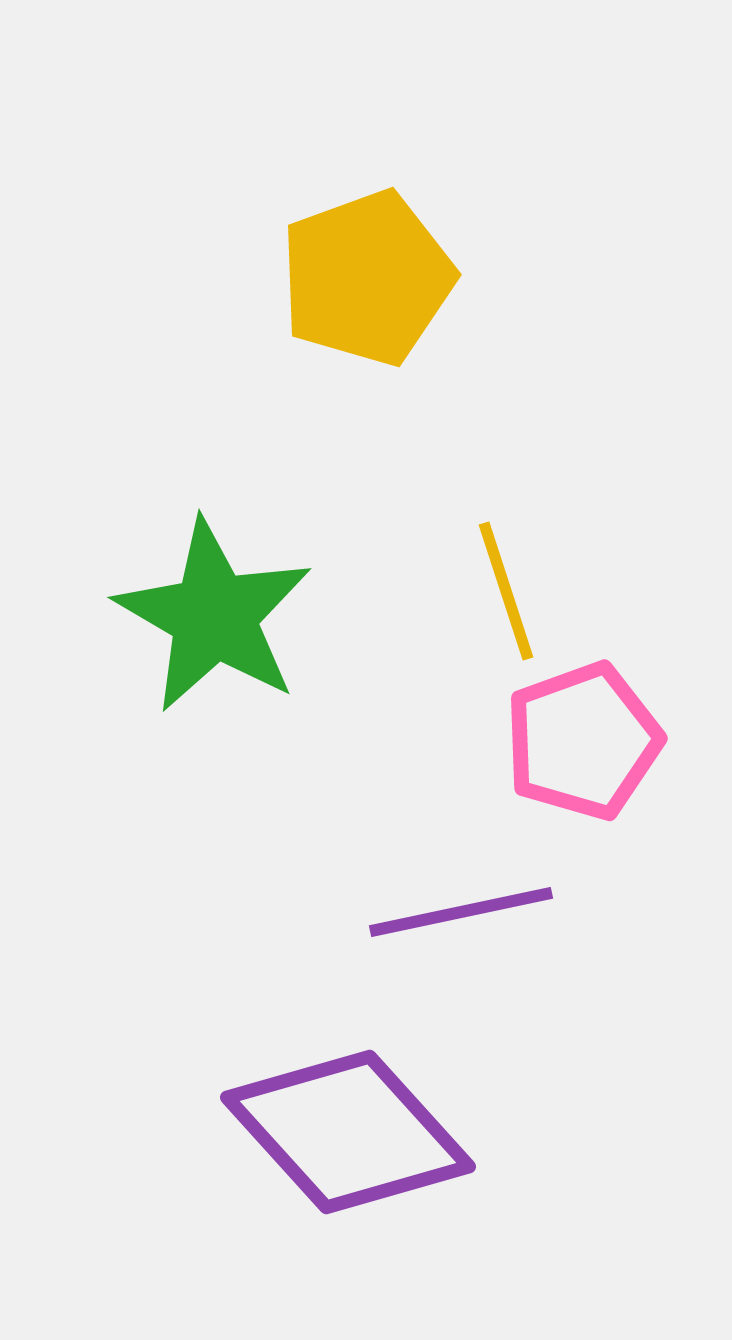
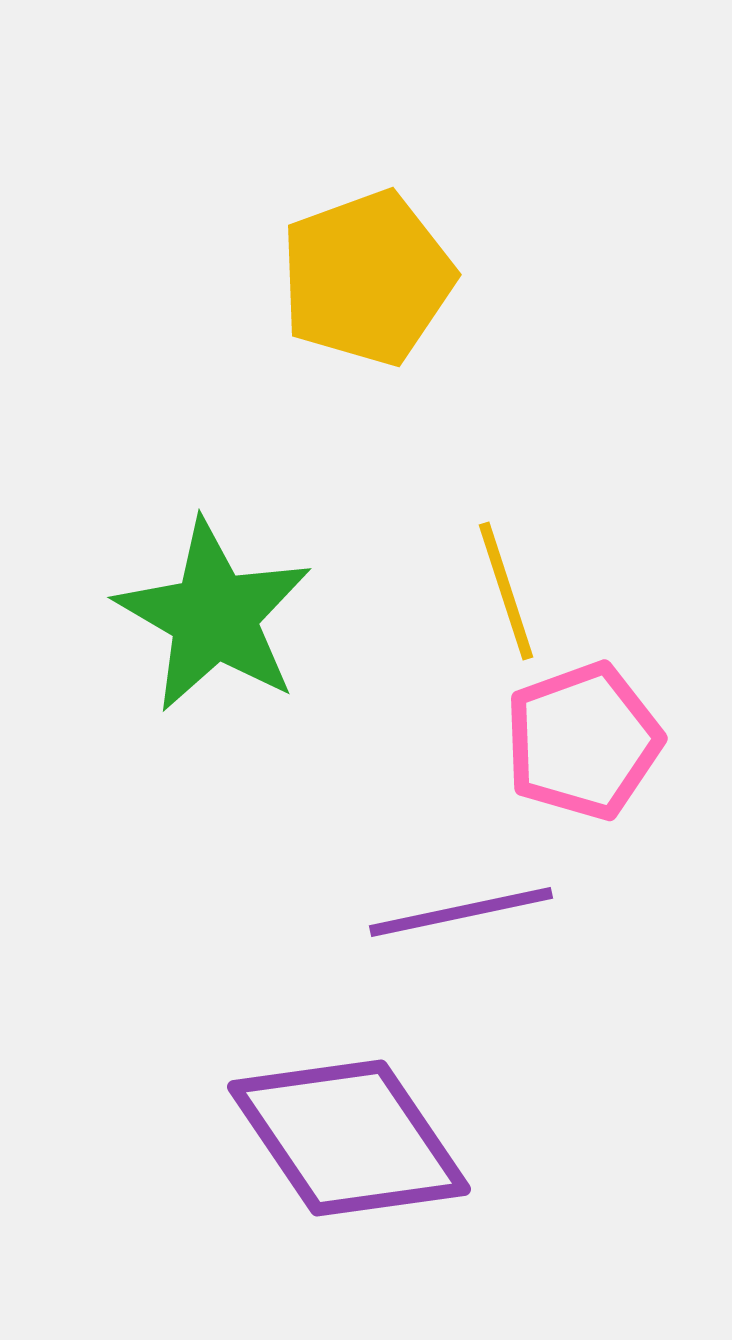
purple diamond: moved 1 px right, 6 px down; rotated 8 degrees clockwise
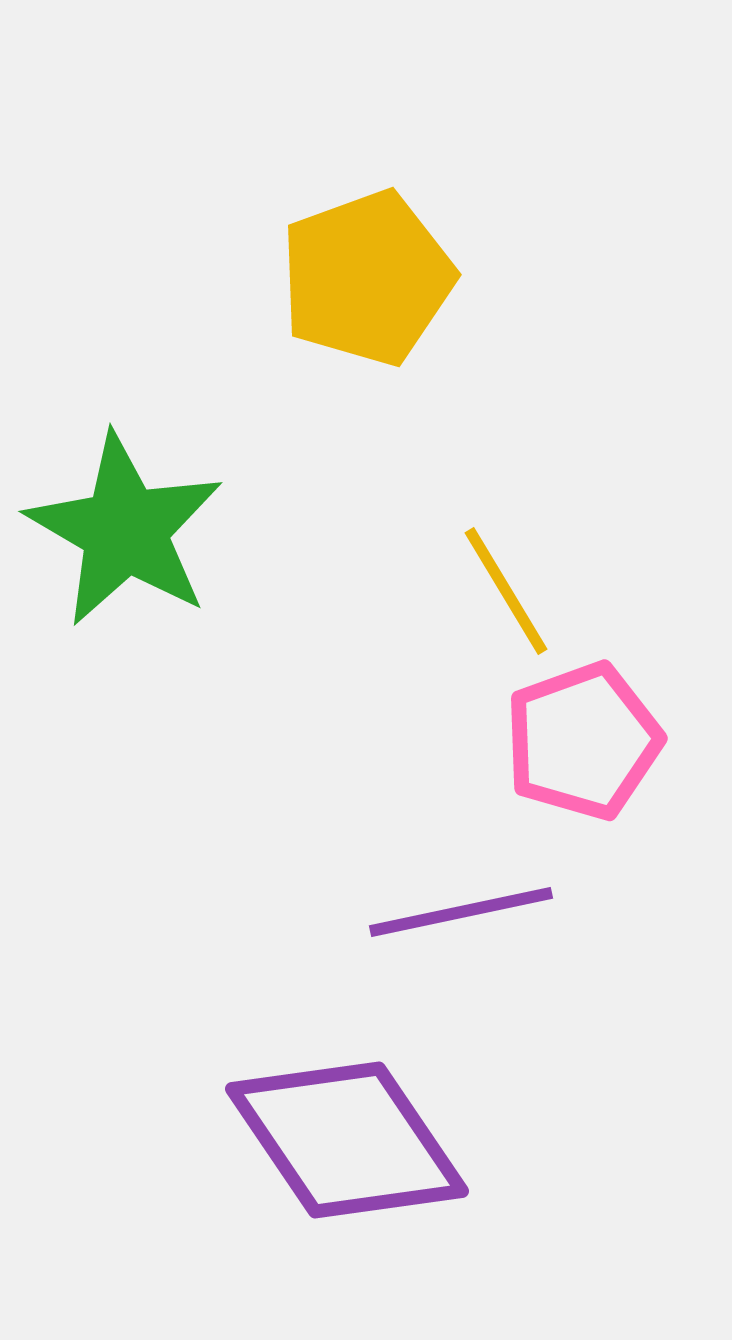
yellow line: rotated 13 degrees counterclockwise
green star: moved 89 px left, 86 px up
purple diamond: moved 2 px left, 2 px down
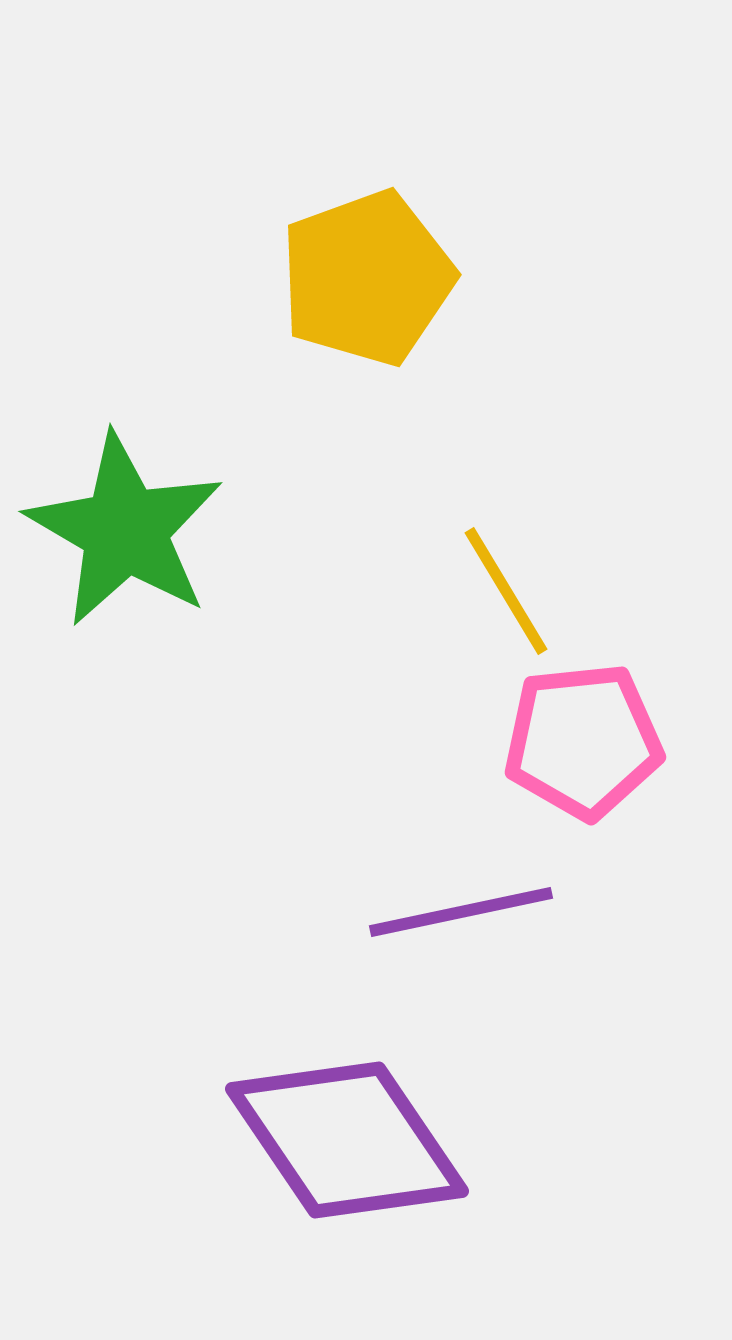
pink pentagon: rotated 14 degrees clockwise
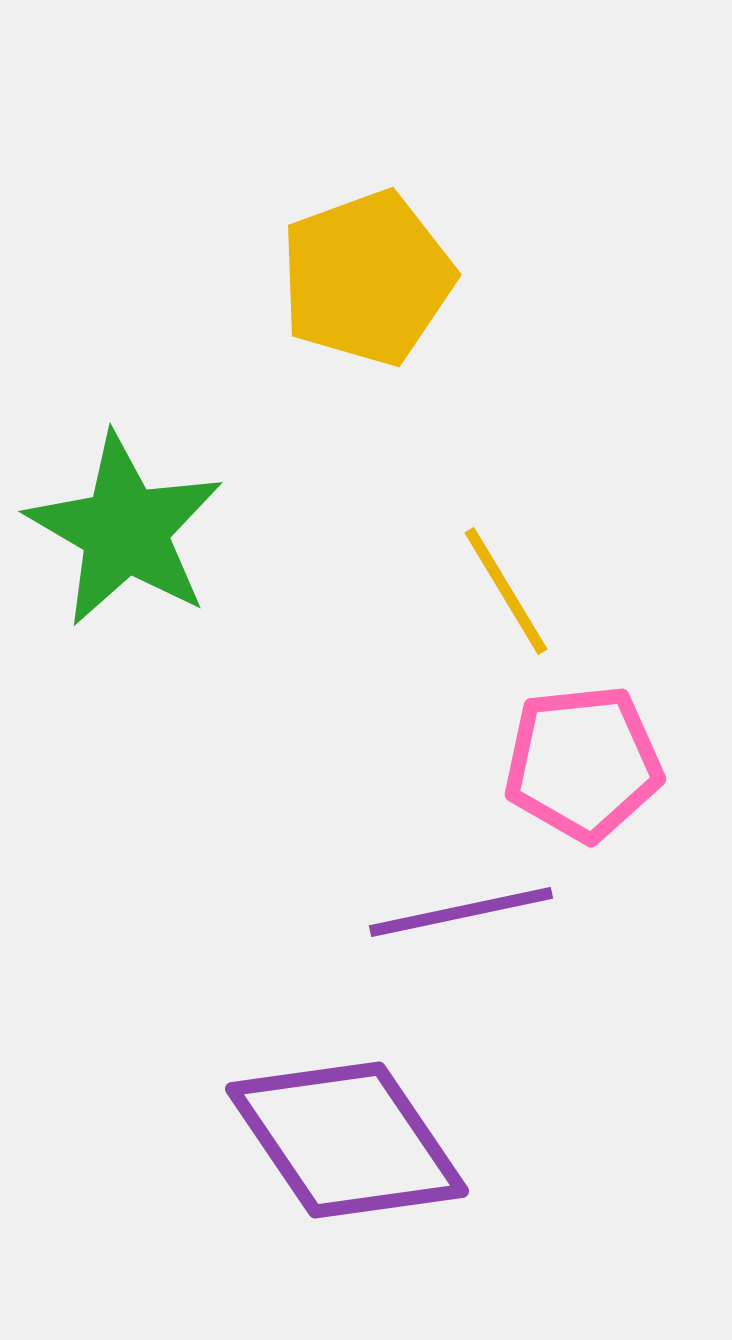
pink pentagon: moved 22 px down
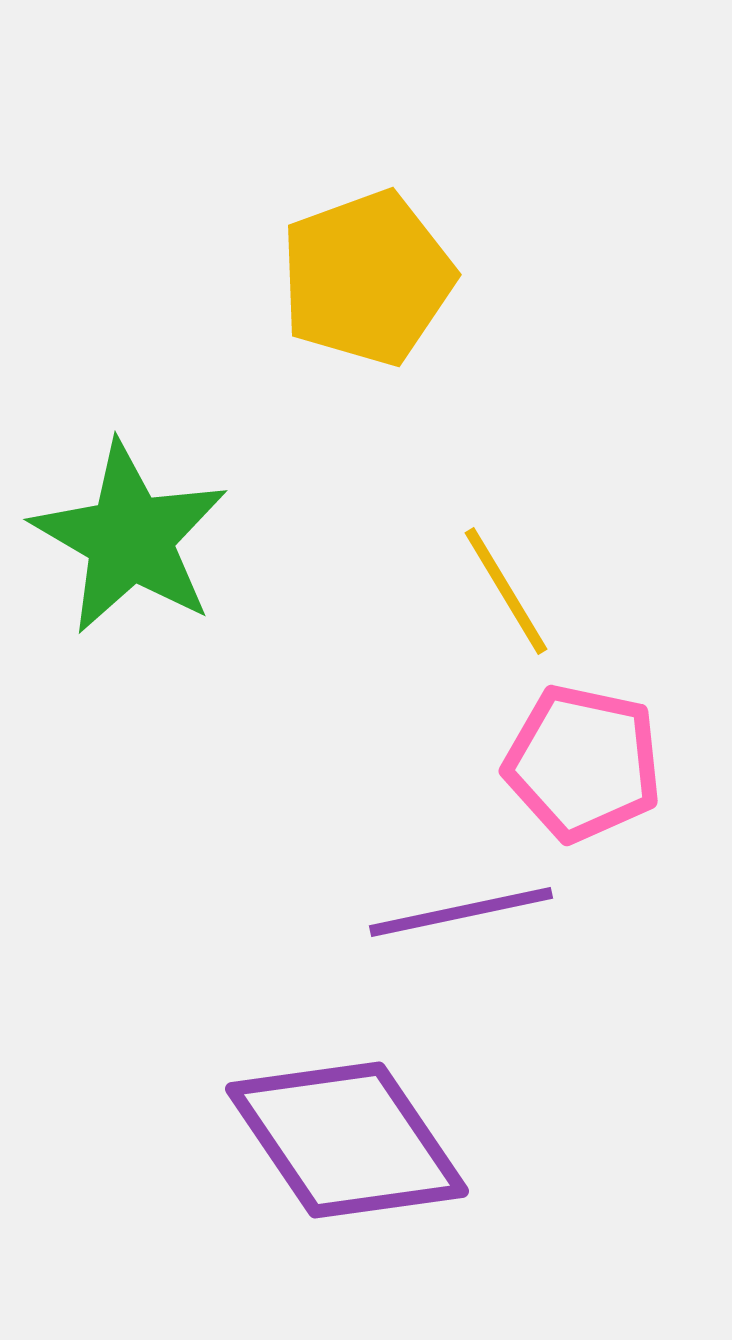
green star: moved 5 px right, 8 px down
pink pentagon: rotated 18 degrees clockwise
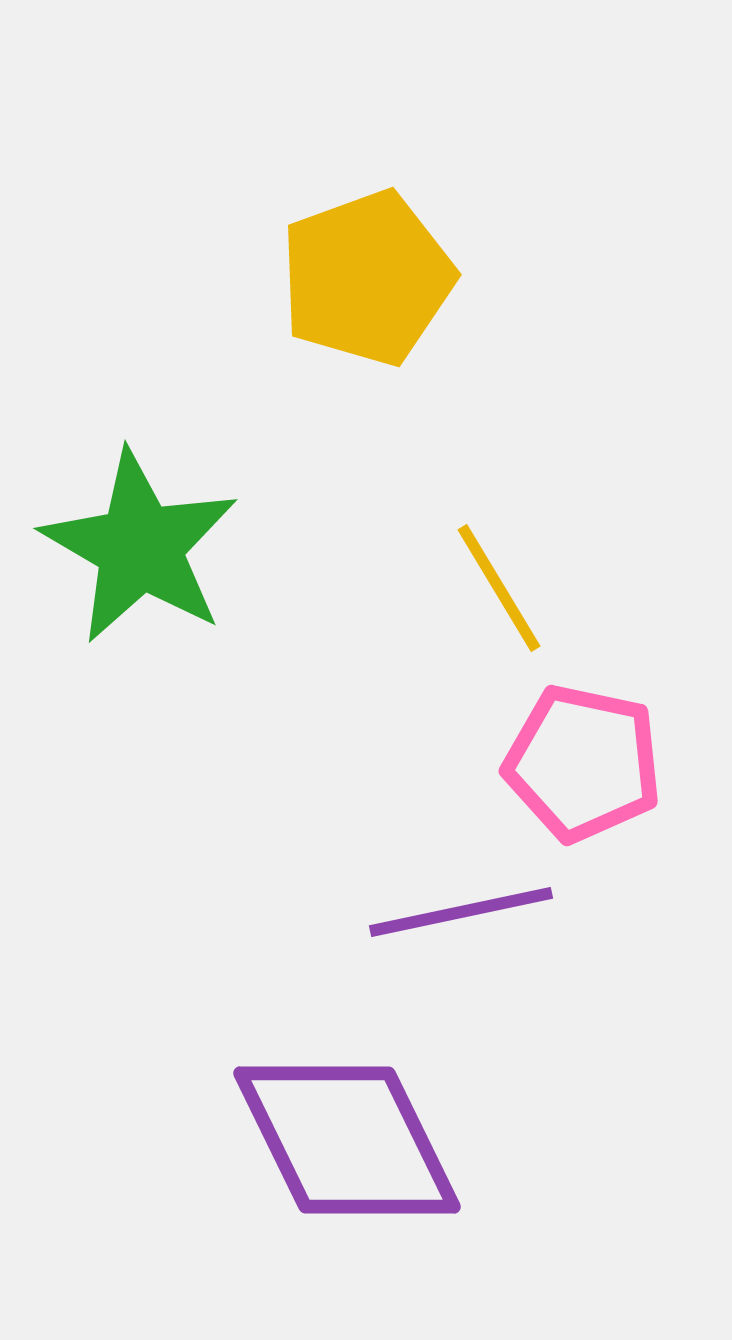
green star: moved 10 px right, 9 px down
yellow line: moved 7 px left, 3 px up
purple diamond: rotated 8 degrees clockwise
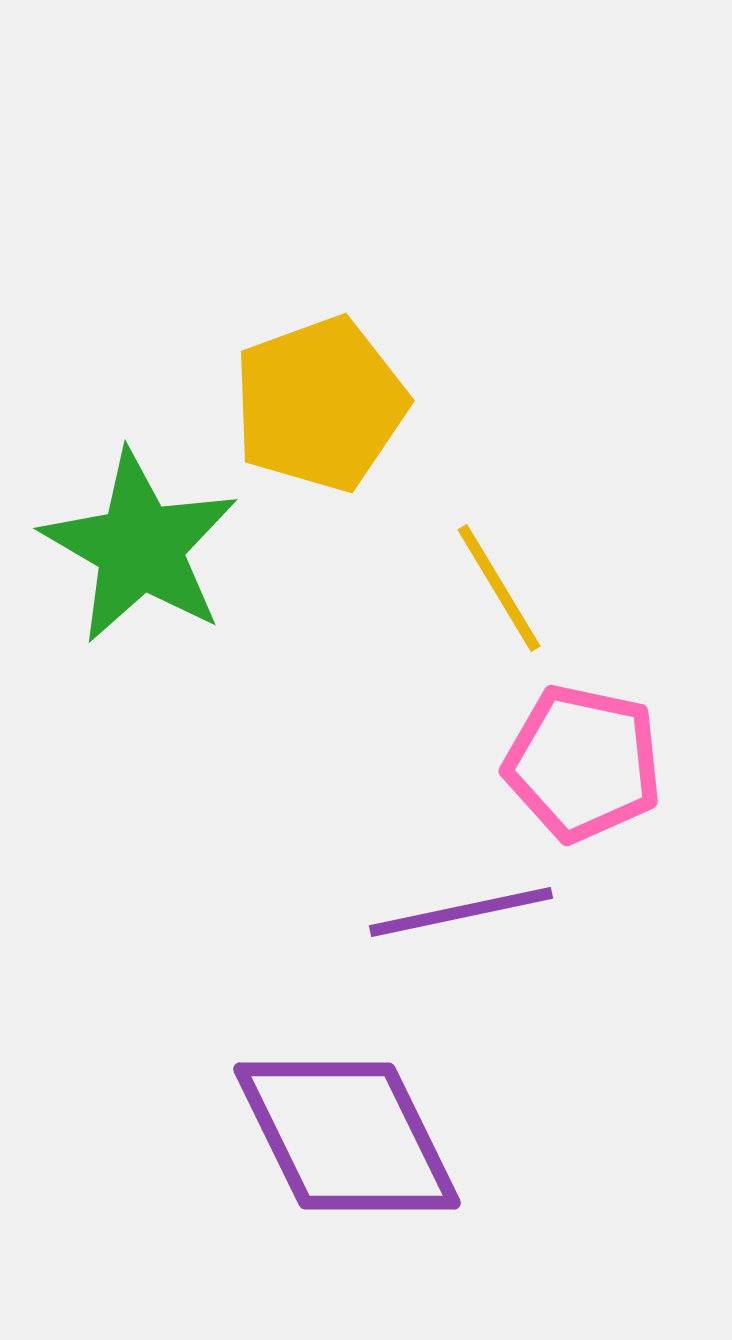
yellow pentagon: moved 47 px left, 126 px down
purple diamond: moved 4 px up
